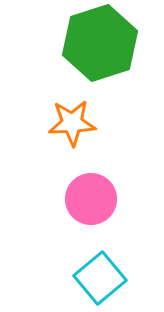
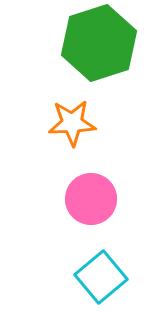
green hexagon: moved 1 px left
cyan square: moved 1 px right, 1 px up
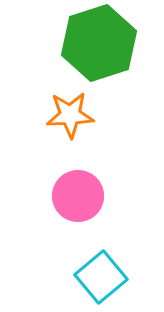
orange star: moved 2 px left, 8 px up
pink circle: moved 13 px left, 3 px up
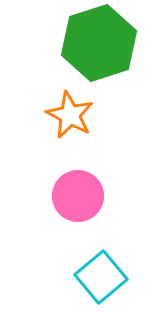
orange star: rotated 30 degrees clockwise
